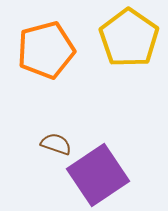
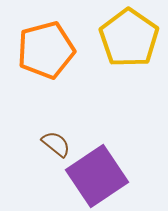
brown semicircle: rotated 20 degrees clockwise
purple square: moved 1 px left, 1 px down
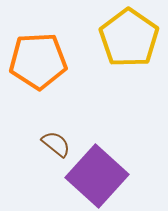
orange pentagon: moved 8 px left, 11 px down; rotated 12 degrees clockwise
purple square: rotated 14 degrees counterclockwise
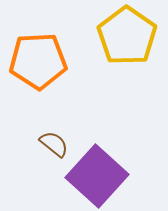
yellow pentagon: moved 2 px left, 2 px up
brown semicircle: moved 2 px left
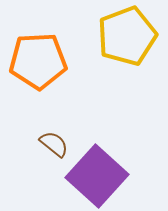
yellow pentagon: rotated 16 degrees clockwise
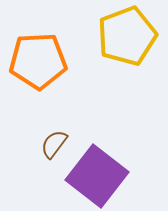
brown semicircle: rotated 92 degrees counterclockwise
purple square: rotated 4 degrees counterclockwise
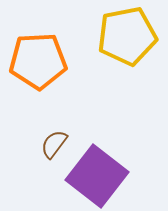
yellow pentagon: rotated 10 degrees clockwise
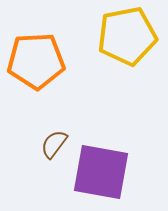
orange pentagon: moved 2 px left
purple square: moved 4 px right, 4 px up; rotated 28 degrees counterclockwise
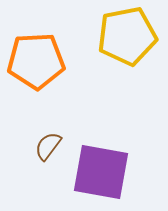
brown semicircle: moved 6 px left, 2 px down
